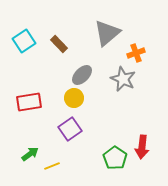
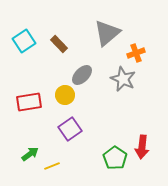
yellow circle: moved 9 px left, 3 px up
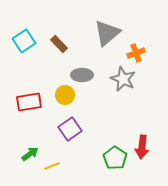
gray ellipse: rotated 45 degrees clockwise
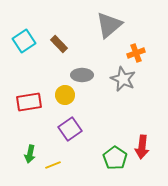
gray triangle: moved 2 px right, 8 px up
green arrow: rotated 138 degrees clockwise
yellow line: moved 1 px right, 1 px up
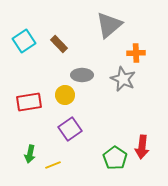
orange cross: rotated 18 degrees clockwise
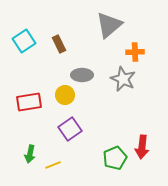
brown rectangle: rotated 18 degrees clockwise
orange cross: moved 1 px left, 1 px up
green pentagon: rotated 15 degrees clockwise
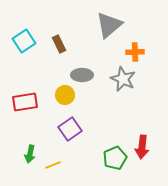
red rectangle: moved 4 px left
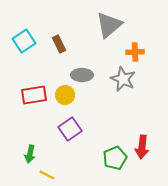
red rectangle: moved 9 px right, 7 px up
yellow line: moved 6 px left, 10 px down; rotated 49 degrees clockwise
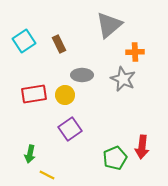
red rectangle: moved 1 px up
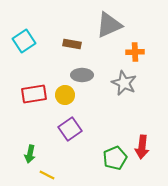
gray triangle: rotated 16 degrees clockwise
brown rectangle: moved 13 px right; rotated 54 degrees counterclockwise
gray star: moved 1 px right, 4 px down
